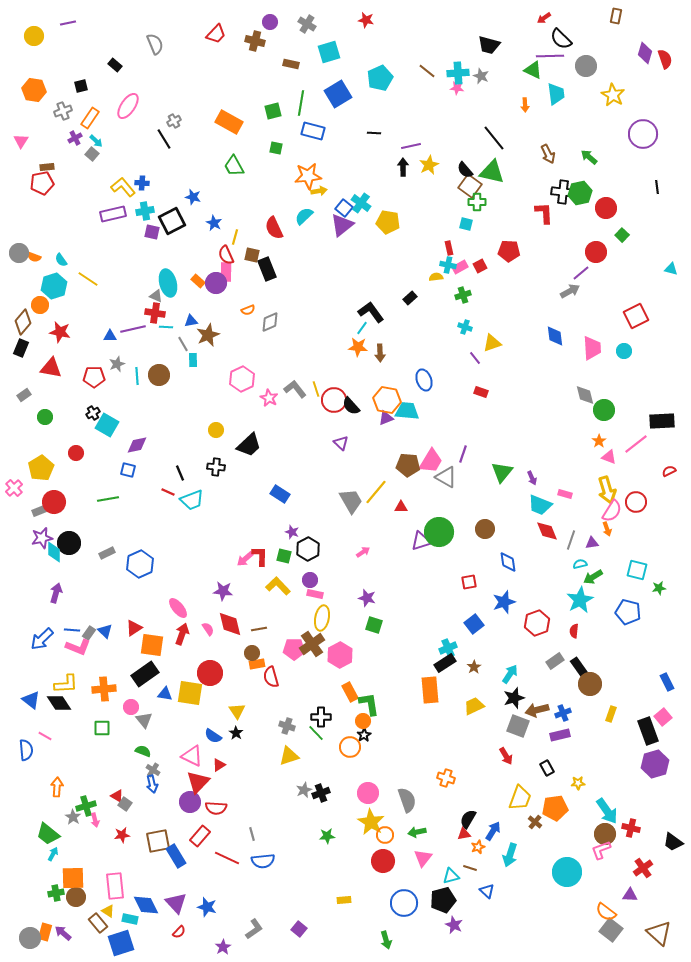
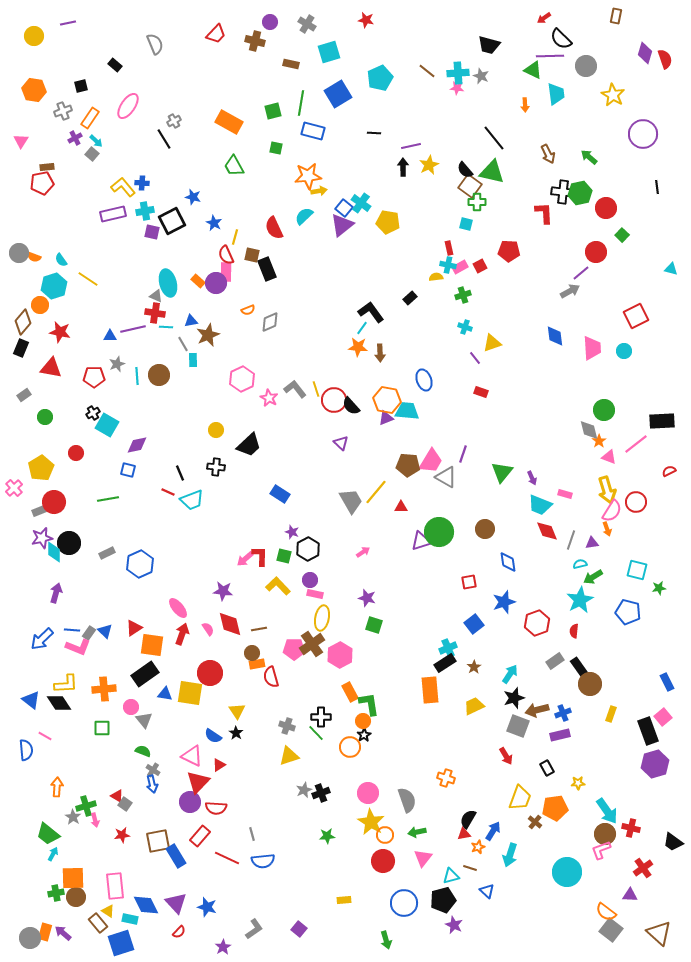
gray diamond at (585, 395): moved 4 px right, 35 px down
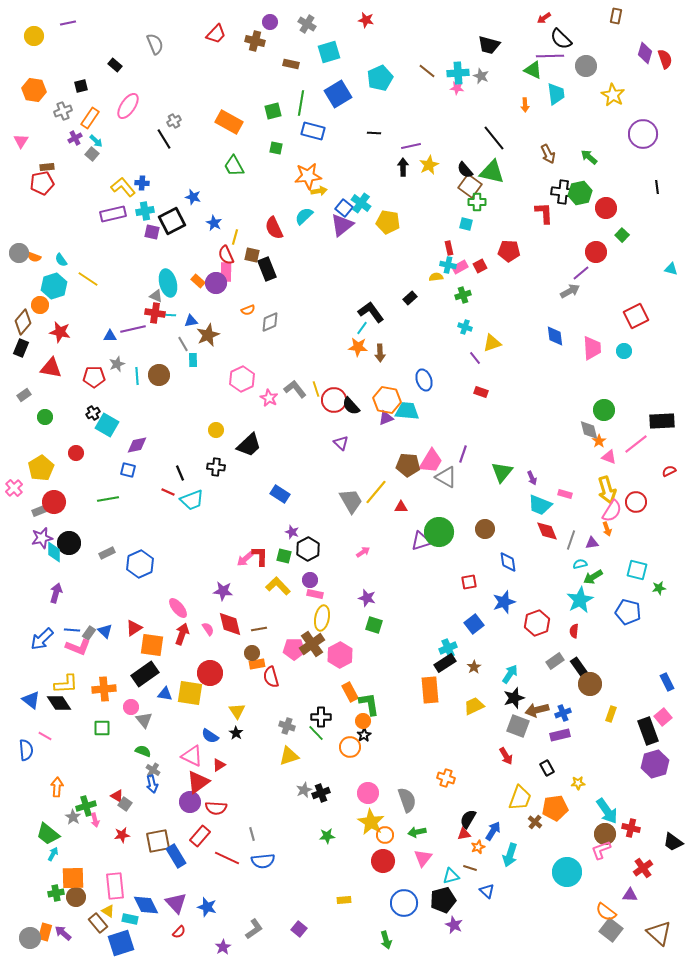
cyan line at (166, 327): moved 3 px right, 12 px up
blue semicircle at (213, 736): moved 3 px left
red triangle at (198, 782): rotated 10 degrees clockwise
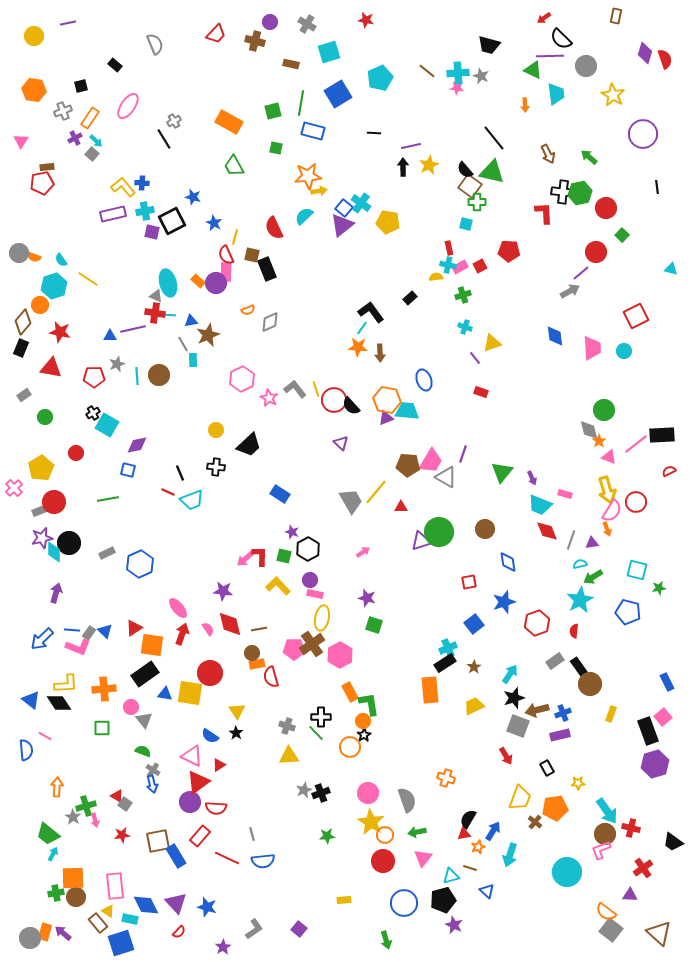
black rectangle at (662, 421): moved 14 px down
yellow triangle at (289, 756): rotated 15 degrees clockwise
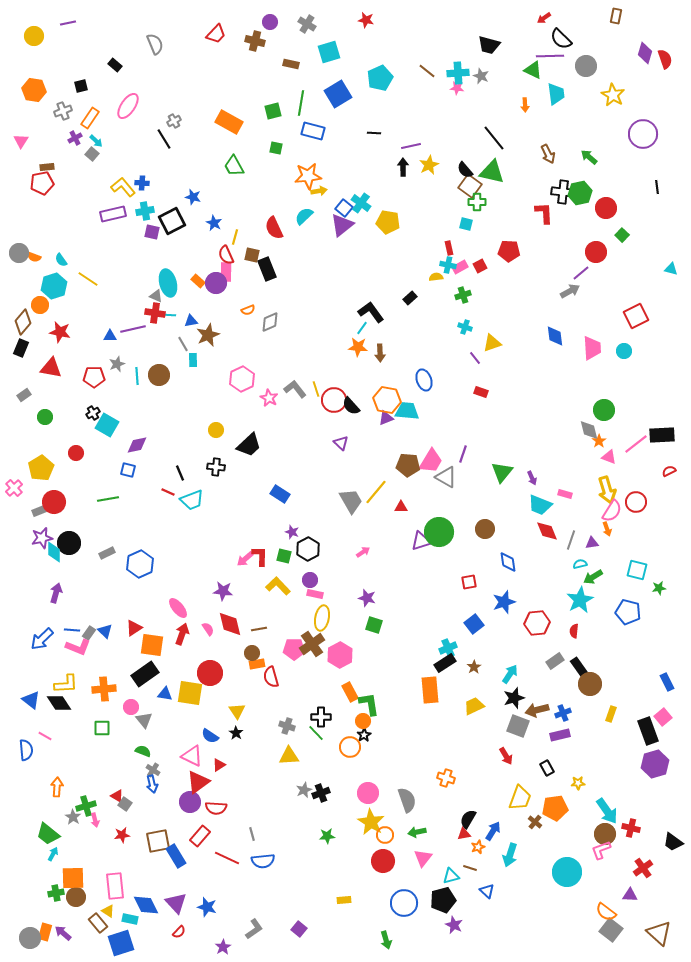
red hexagon at (537, 623): rotated 15 degrees clockwise
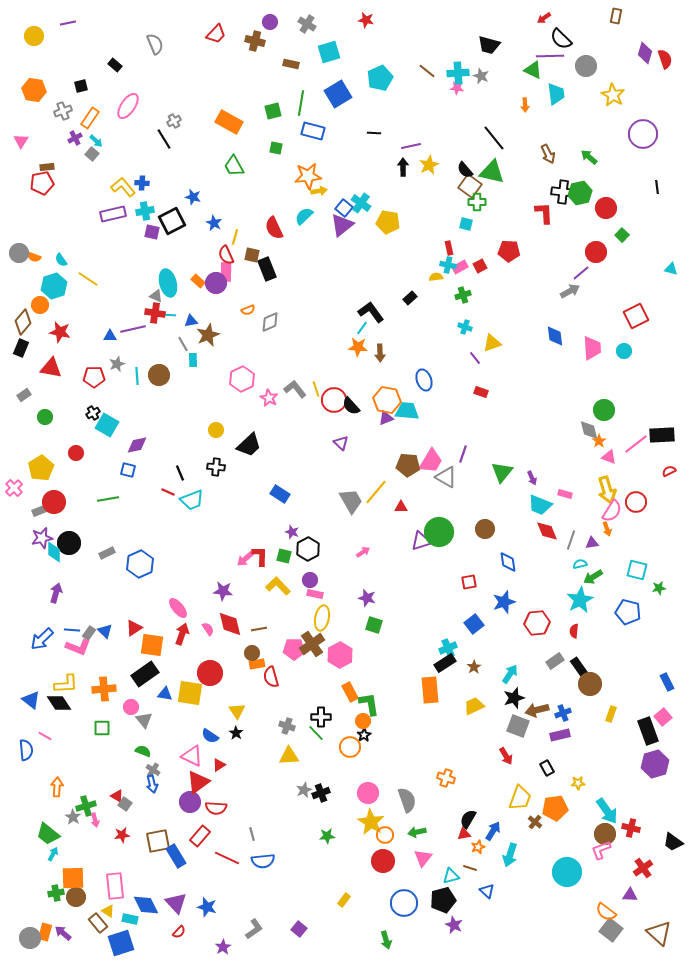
yellow rectangle at (344, 900): rotated 48 degrees counterclockwise
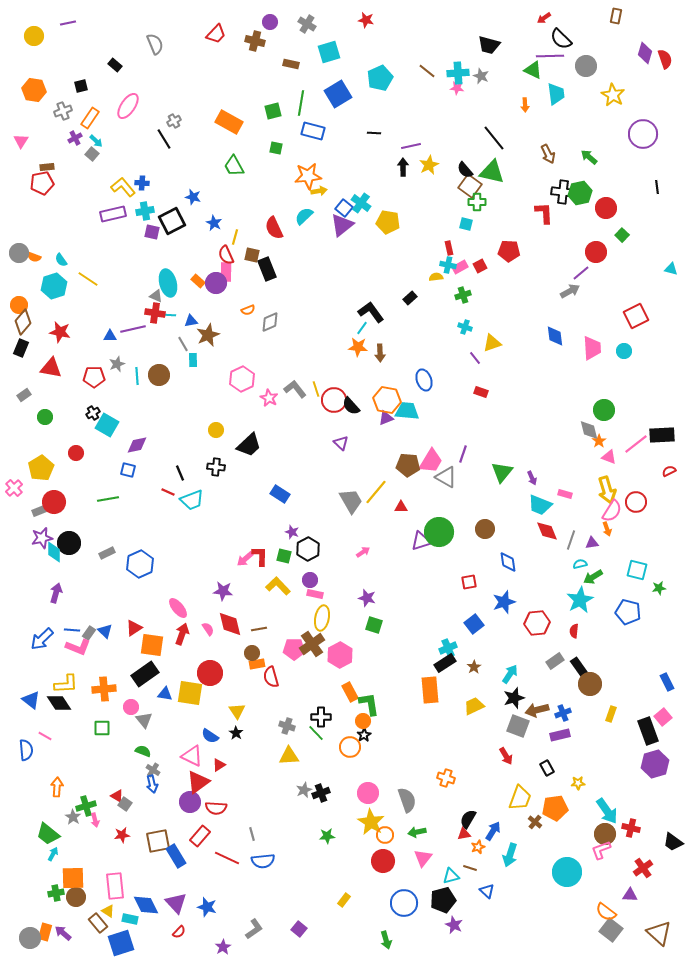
orange circle at (40, 305): moved 21 px left
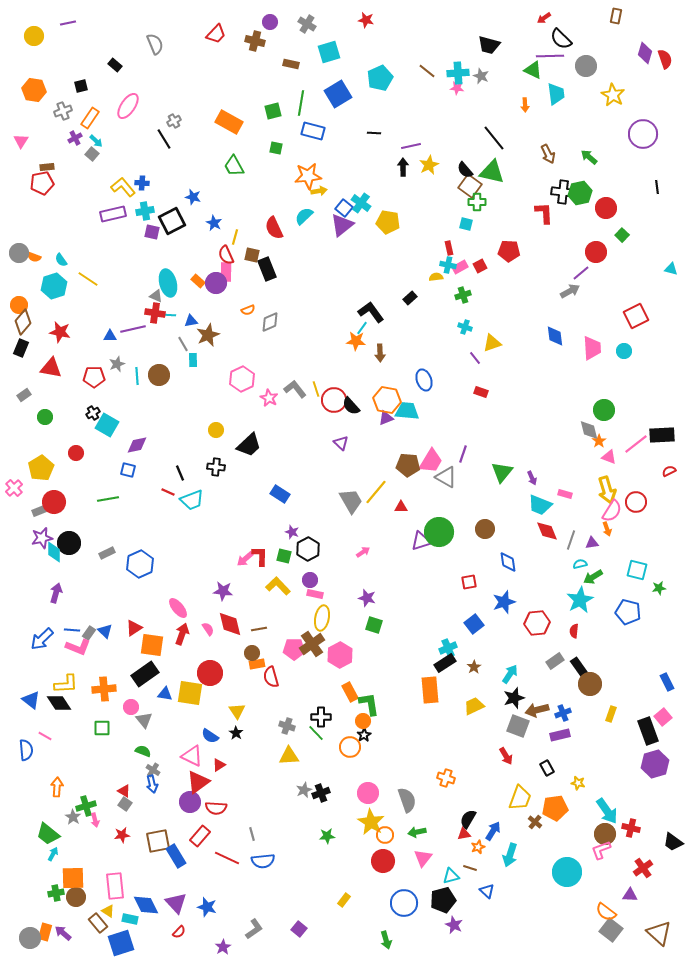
orange star at (358, 347): moved 2 px left, 6 px up
yellow star at (578, 783): rotated 16 degrees clockwise
red triangle at (117, 796): moved 7 px right, 5 px up
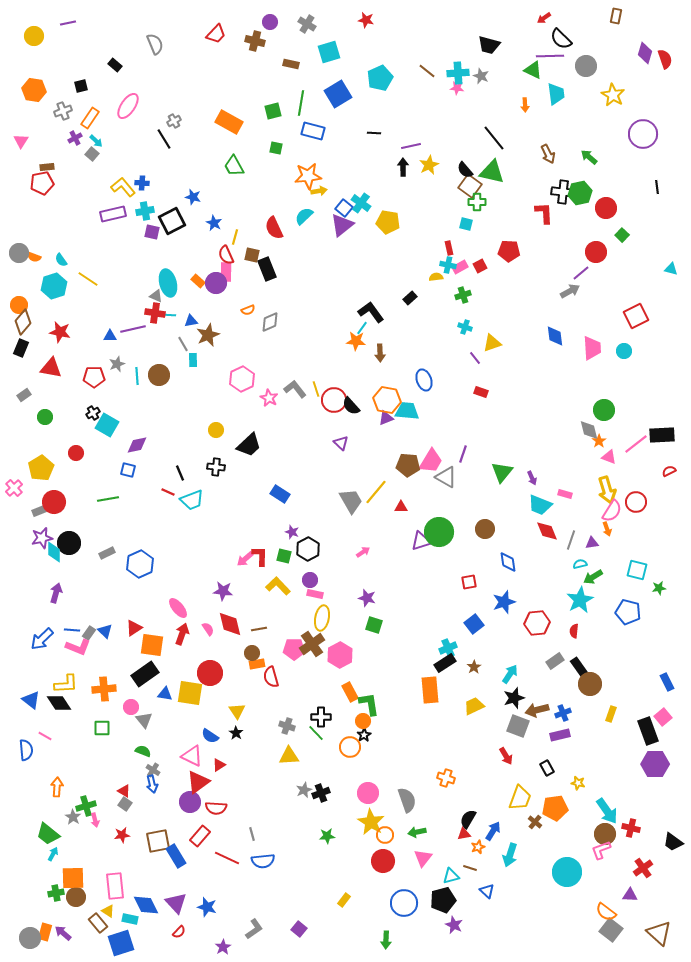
purple hexagon at (655, 764): rotated 16 degrees clockwise
green arrow at (386, 940): rotated 18 degrees clockwise
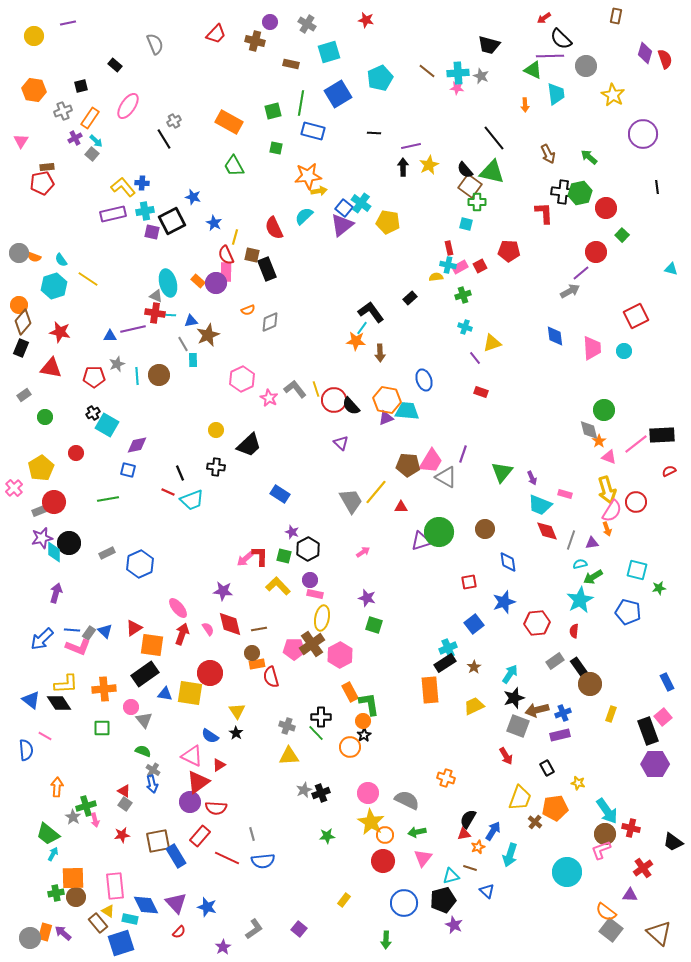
gray semicircle at (407, 800): rotated 45 degrees counterclockwise
